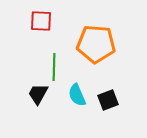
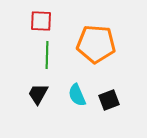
green line: moved 7 px left, 12 px up
black square: moved 1 px right
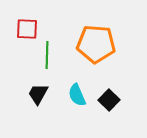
red square: moved 14 px left, 8 px down
black square: rotated 25 degrees counterclockwise
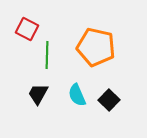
red square: rotated 25 degrees clockwise
orange pentagon: moved 3 px down; rotated 9 degrees clockwise
